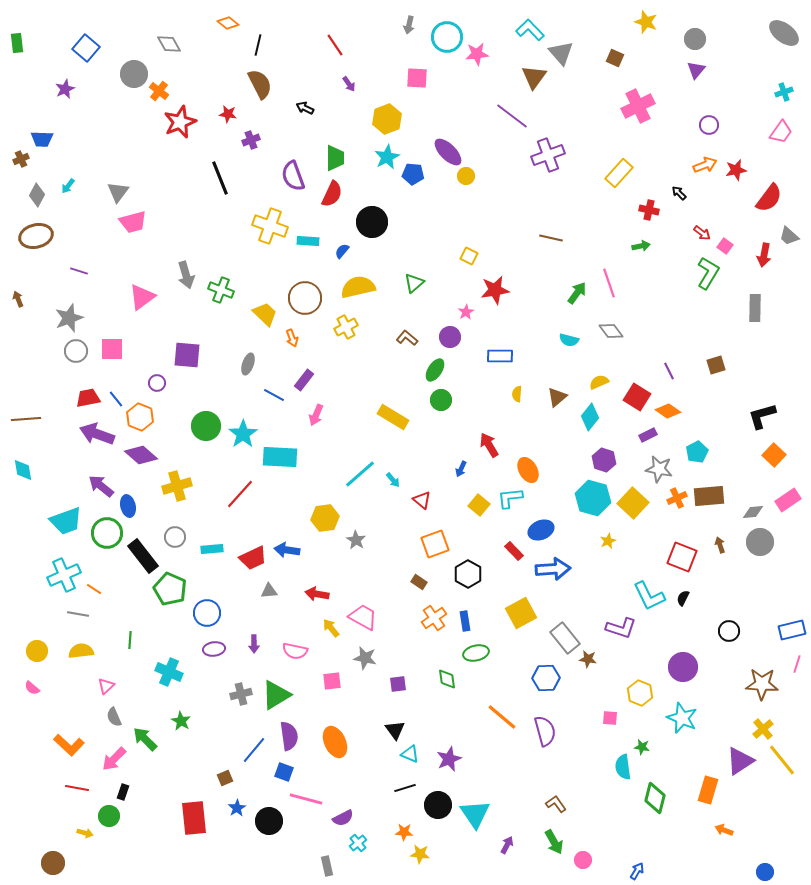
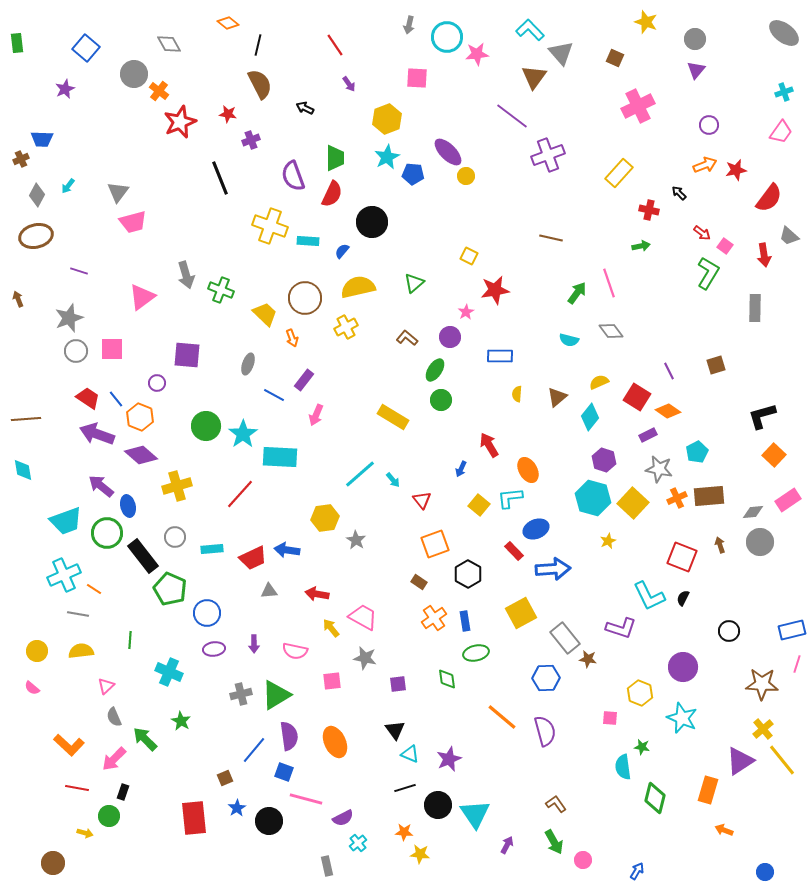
red arrow at (764, 255): rotated 20 degrees counterclockwise
red trapezoid at (88, 398): rotated 45 degrees clockwise
red triangle at (422, 500): rotated 12 degrees clockwise
blue ellipse at (541, 530): moved 5 px left, 1 px up
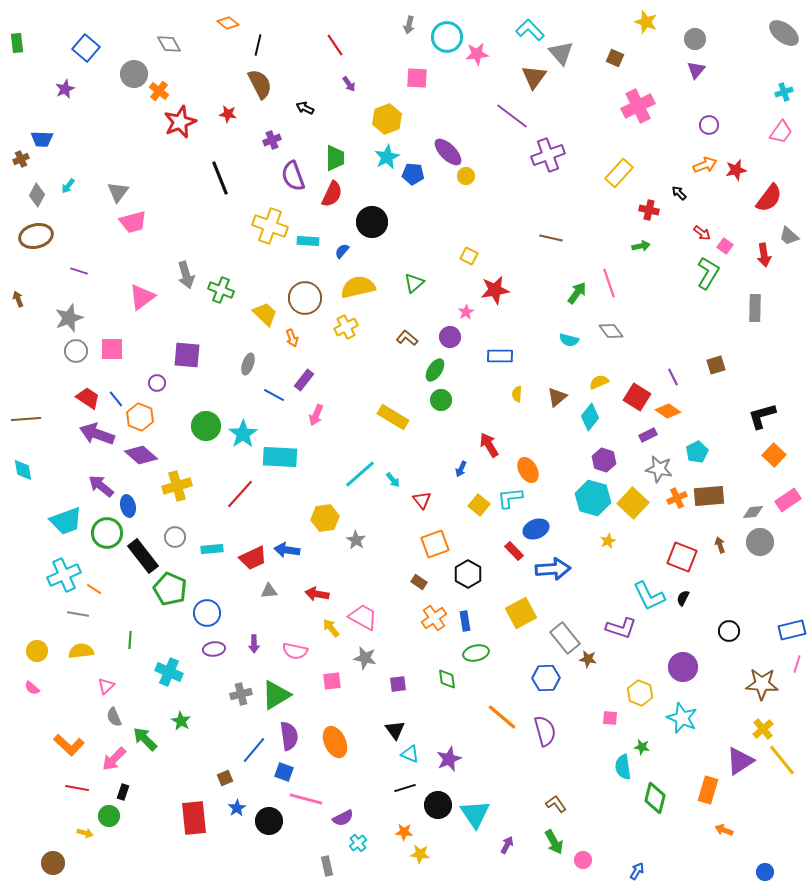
purple cross at (251, 140): moved 21 px right
purple line at (669, 371): moved 4 px right, 6 px down
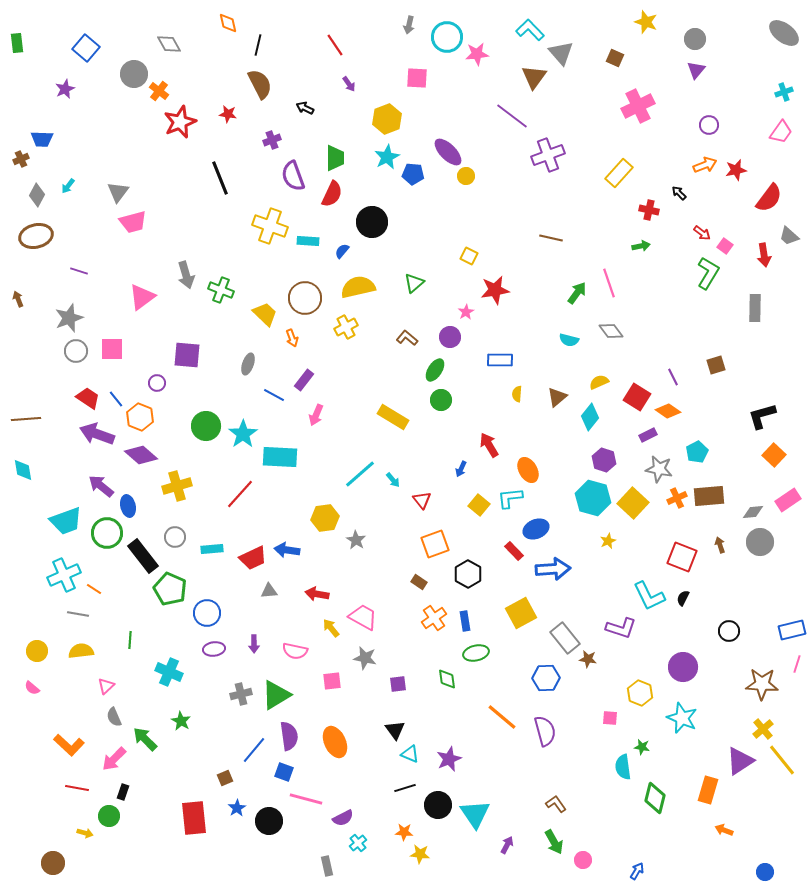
orange diamond at (228, 23): rotated 40 degrees clockwise
blue rectangle at (500, 356): moved 4 px down
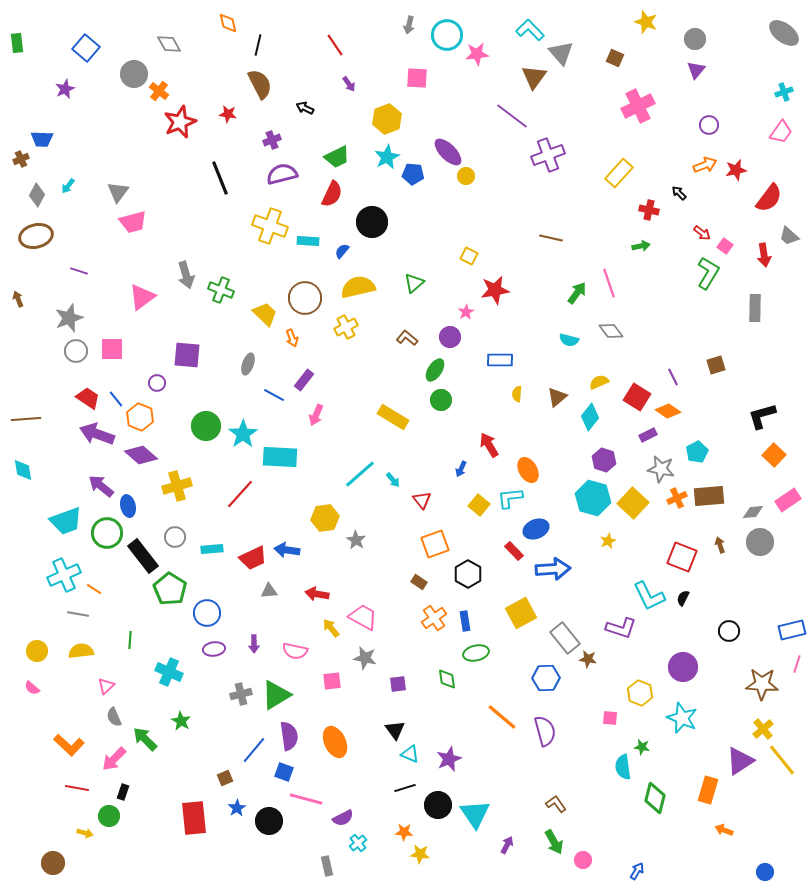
cyan circle at (447, 37): moved 2 px up
green trapezoid at (335, 158): moved 2 px right, 1 px up; rotated 64 degrees clockwise
purple semicircle at (293, 176): moved 11 px left, 2 px up; rotated 96 degrees clockwise
gray star at (659, 469): moved 2 px right
green pentagon at (170, 589): rotated 8 degrees clockwise
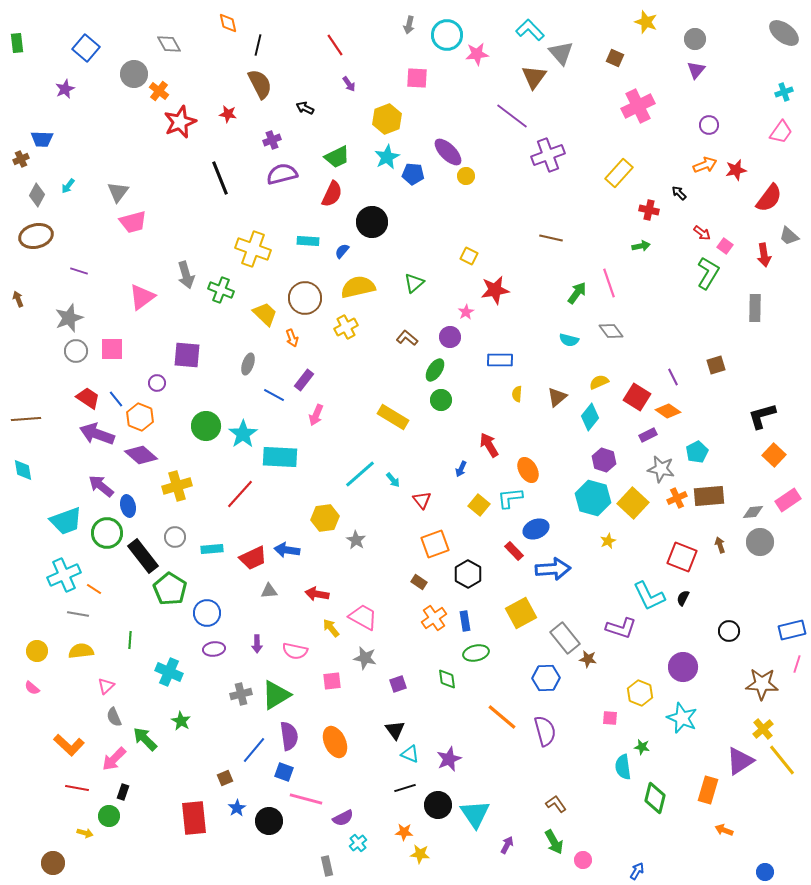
yellow cross at (270, 226): moved 17 px left, 23 px down
purple arrow at (254, 644): moved 3 px right
purple square at (398, 684): rotated 12 degrees counterclockwise
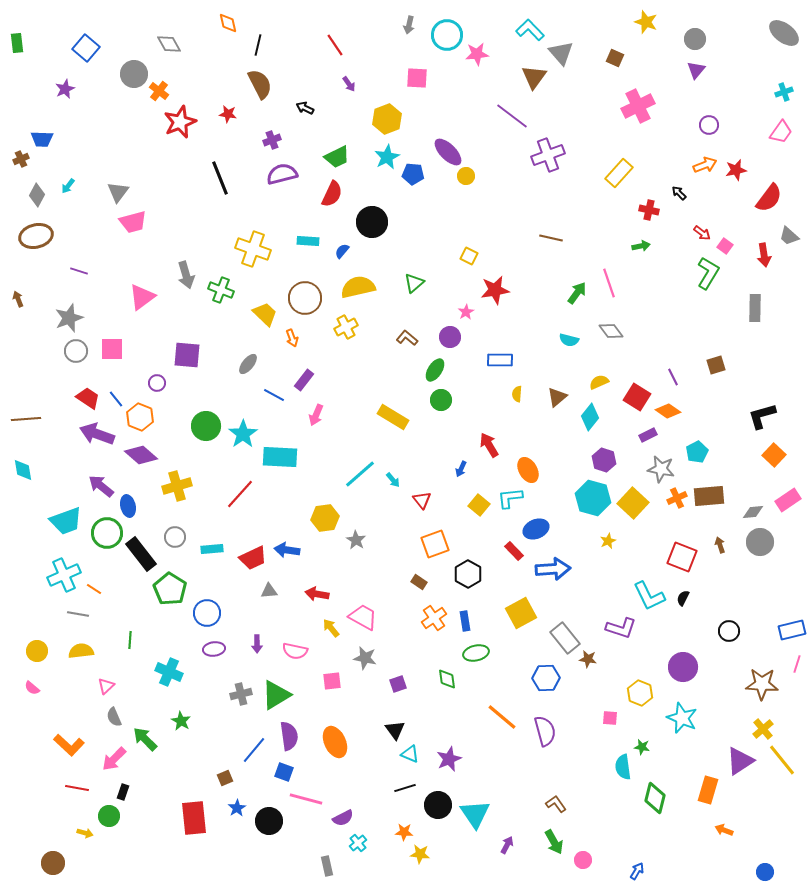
gray ellipse at (248, 364): rotated 20 degrees clockwise
black rectangle at (143, 556): moved 2 px left, 2 px up
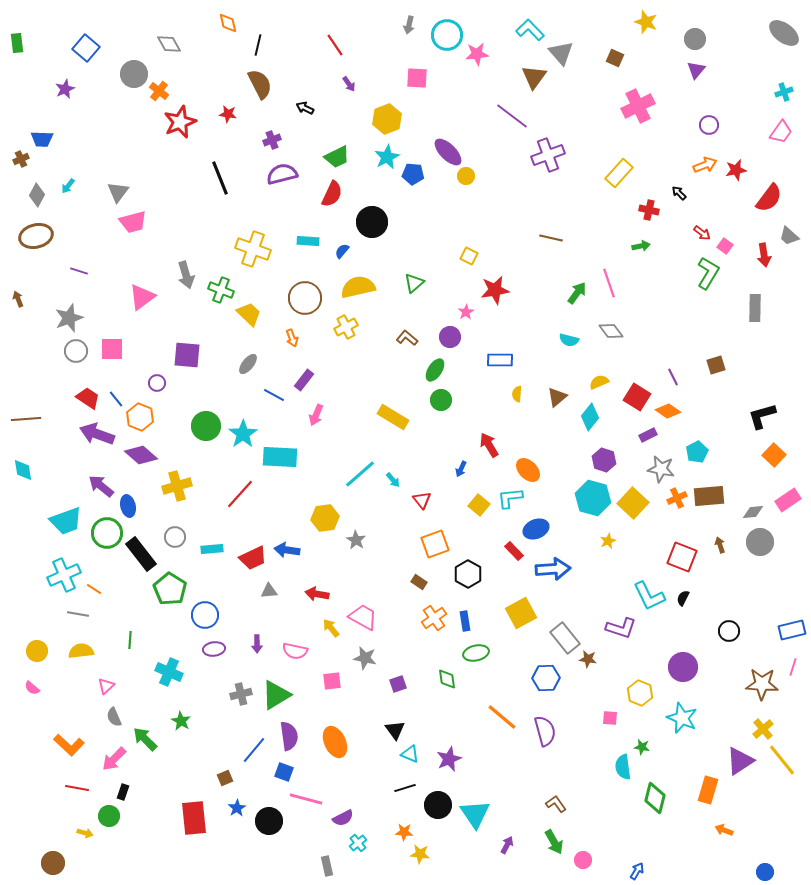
yellow trapezoid at (265, 314): moved 16 px left
orange ellipse at (528, 470): rotated 15 degrees counterclockwise
blue circle at (207, 613): moved 2 px left, 2 px down
pink line at (797, 664): moved 4 px left, 3 px down
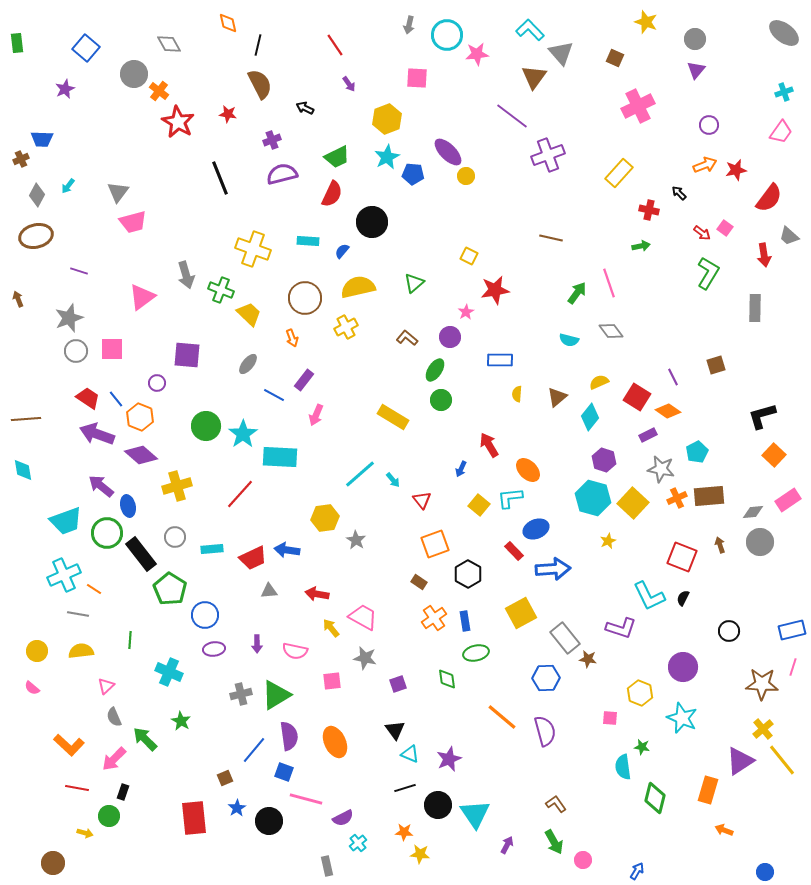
red star at (180, 122): moved 2 px left; rotated 20 degrees counterclockwise
pink square at (725, 246): moved 18 px up
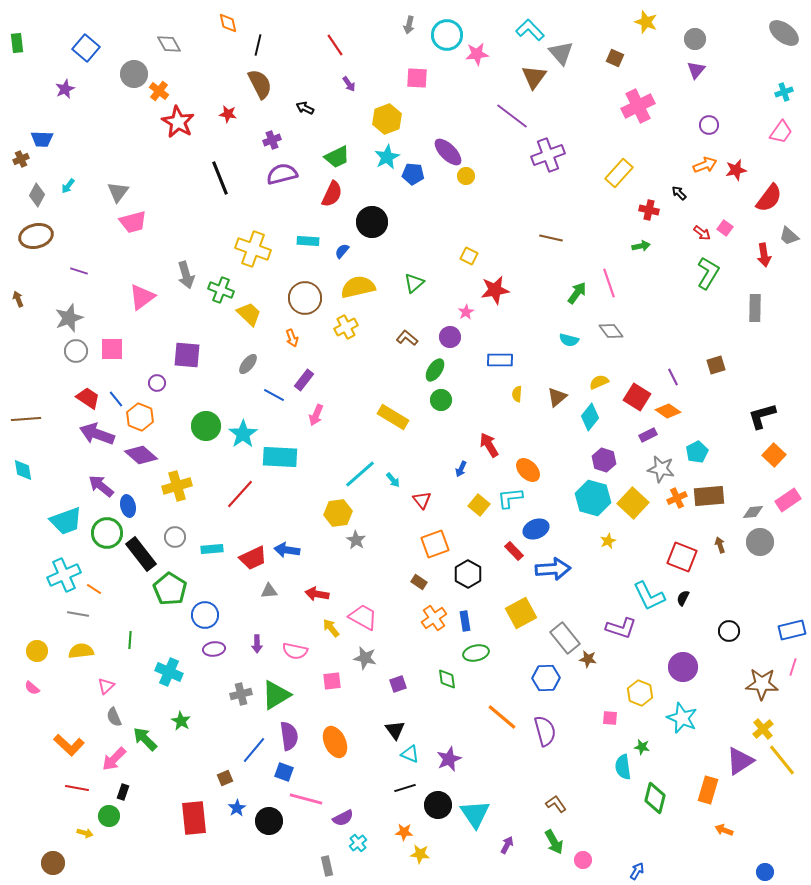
yellow hexagon at (325, 518): moved 13 px right, 5 px up
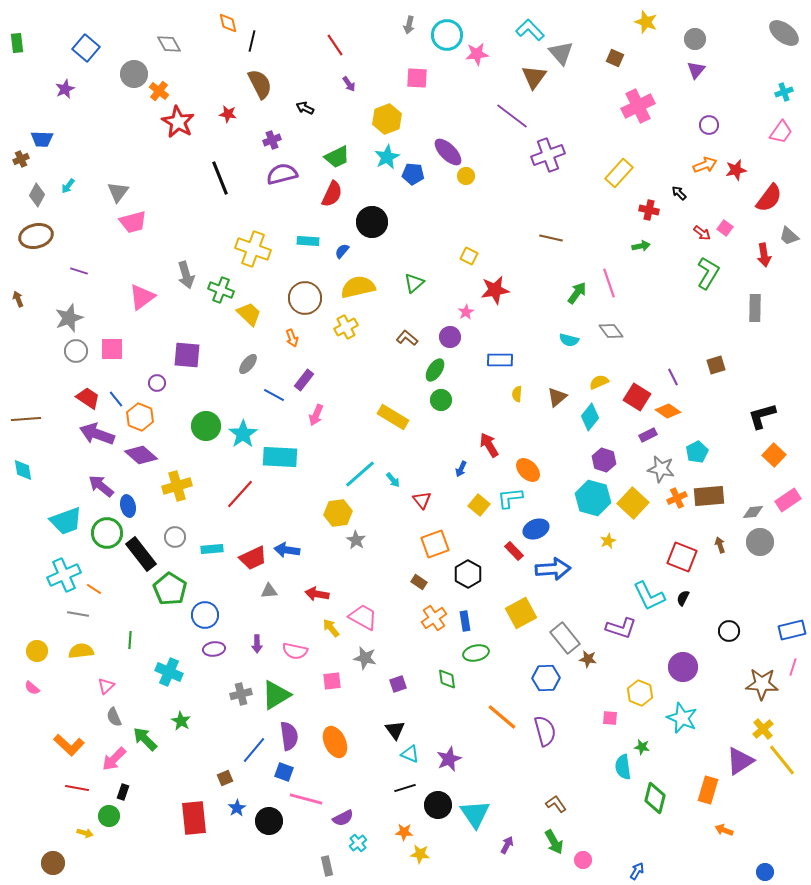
black line at (258, 45): moved 6 px left, 4 px up
